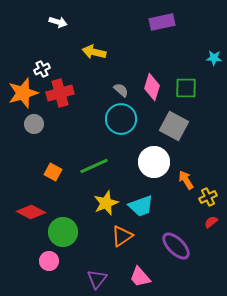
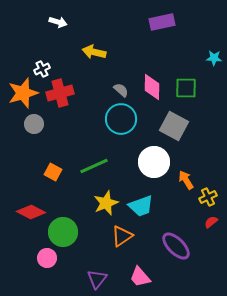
pink diamond: rotated 16 degrees counterclockwise
pink circle: moved 2 px left, 3 px up
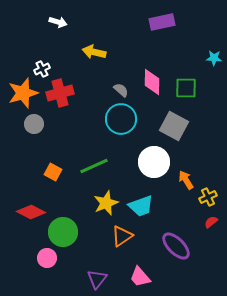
pink diamond: moved 5 px up
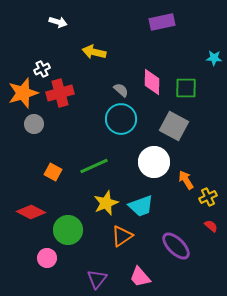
red semicircle: moved 4 px down; rotated 80 degrees clockwise
green circle: moved 5 px right, 2 px up
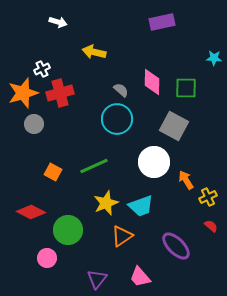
cyan circle: moved 4 px left
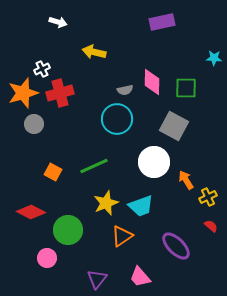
gray semicircle: moved 4 px right; rotated 126 degrees clockwise
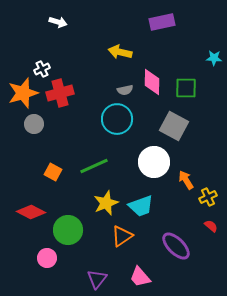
yellow arrow: moved 26 px right
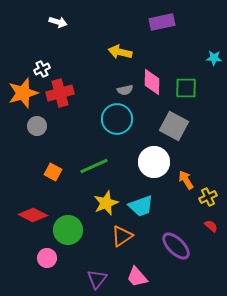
gray circle: moved 3 px right, 2 px down
red diamond: moved 2 px right, 3 px down
pink trapezoid: moved 3 px left
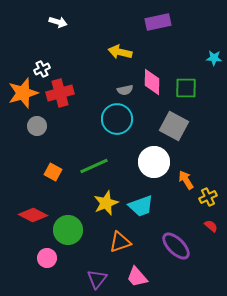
purple rectangle: moved 4 px left
orange triangle: moved 2 px left, 6 px down; rotated 15 degrees clockwise
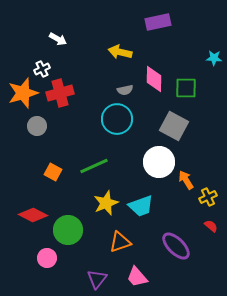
white arrow: moved 17 px down; rotated 12 degrees clockwise
pink diamond: moved 2 px right, 3 px up
white circle: moved 5 px right
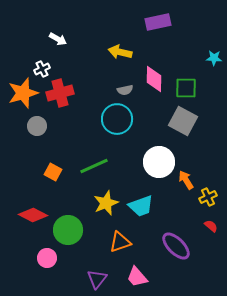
gray square: moved 9 px right, 5 px up
